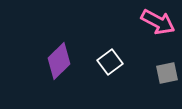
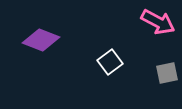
purple diamond: moved 18 px left, 21 px up; rotated 66 degrees clockwise
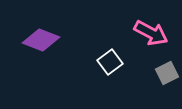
pink arrow: moved 7 px left, 11 px down
gray square: rotated 15 degrees counterclockwise
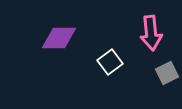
pink arrow: rotated 56 degrees clockwise
purple diamond: moved 18 px right, 2 px up; rotated 21 degrees counterclockwise
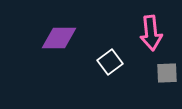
gray square: rotated 25 degrees clockwise
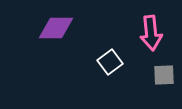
purple diamond: moved 3 px left, 10 px up
gray square: moved 3 px left, 2 px down
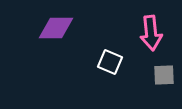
white square: rotated 30 degrees counterclockwise
